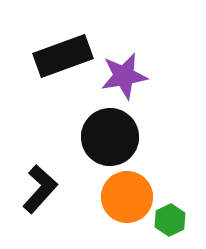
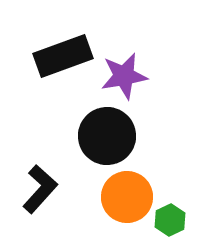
black circle: moved 3 px left, 1 px up
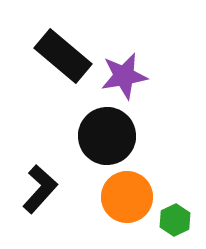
black rectangle: rotated 60 degrees clockwise
green hexagon: moved 5 px right
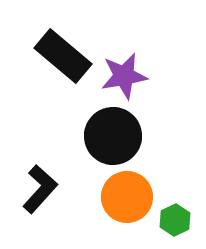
black circle: moved 6 px right
